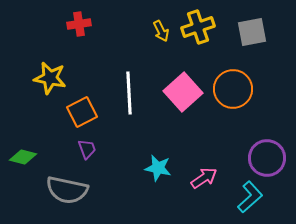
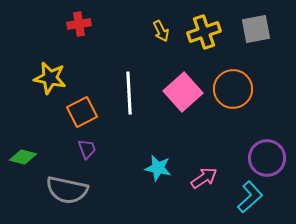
yellow cross: moved 6 px right, 5 px down
gray square: moved 4 px right, 3 px up
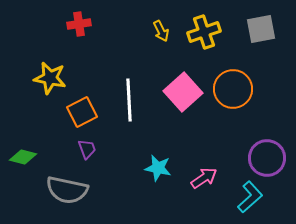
gray square: moved 5 px right
white line: moved 7 px down
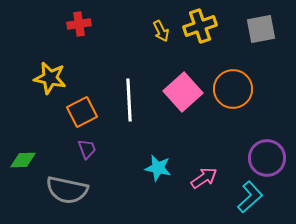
yellow cross: moved 4 px left, 6 px up
green diamond: moved 3 px down; rotated 16 degrees counterclockwise
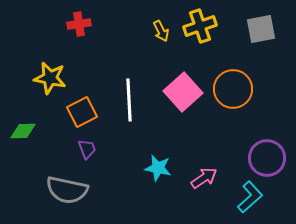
green diamond: moved 29 px up
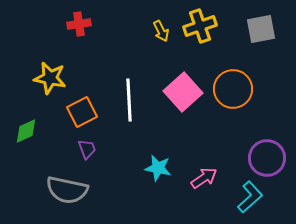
green diamond: moved 3 px right; rotated 24 degrees counterclockwise
